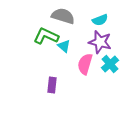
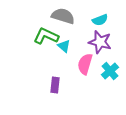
cyan cross: moved 7 px down
purple rectangle: moved 3 px right
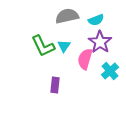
gray semicircle: moved 4 px right; rotated 30 degrees counterclockwise
cyan semicircle: moved 4 px left
green L-shape: moved 3 px left, 10 px down; rotated 140 degrees counterclockwise
purple star: rotated 20 degrees clockwise
cyan triangle: rotated 24 degrees clockwise
pink semicircle: moved 5 px up
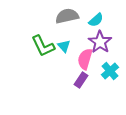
cyan semicircle: rotated 21 degrees counterclockwise
cyan triangle: rotated 16 degrees counterclockwise
purple rectangle: moved 26 px right, 5 px up; rotated 28 degrees clockwise
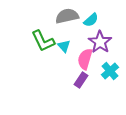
cyan semicircle: moved 5 px left
green L-shape: moved 5 px up
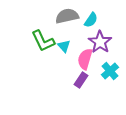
cyan semicircle: rotated 14 degrees counterclockwise
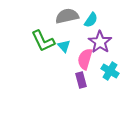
cyan cross: rotated 18 degrees counterclockwise
purple rectangle: rotated 49 degrees counterclockwise
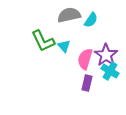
gray semicircle: moved 2 px right, 1 px up
purple star: moved 6 px right, 13 px down
purple rectangle: moved 6 px right, 3 px down; rotated 28 degrees clockwise
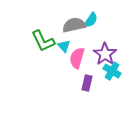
gray semicircle: moved 5 px right, 10 px down
purple star: moved 1 px left, 1 px up
pink semicircle: moved 8 px left, 1 px up
cyan cross: moved 2 px right
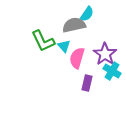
cyan semicircle: moved 4 px left, 6 px up
